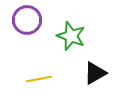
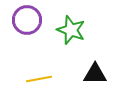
green star: moved 6 px up
black triangle: moved 1 px down; rotated 30 degrees clockwise
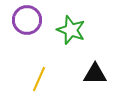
yellow line: rotated 55 degrees counterclockwise
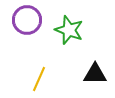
green star: moved 2 px left
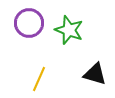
purple circle: moved 2 px right, 3 px down
black triangle: rotated 15 degrees clockwise
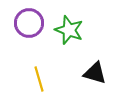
black triangle: moved 1 px up
yellow line: rotated 40 degrees counterclockwise
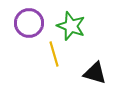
green star: moved 2 px right, 4 px up
yellow line: moved 15 px right, 25 px up
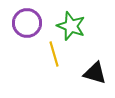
purple circle: moved 2 px left
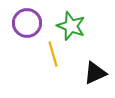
yellow line: moved 1 px left
black triangle: rotated 40 degrees counterclockwise
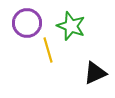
yellow line: moved 5 px left, 4 px up
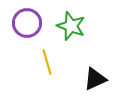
yellow line: moved 1 px left, 12 px down
black triangle: moved 6 px down
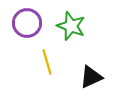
black triangle: moved 4 px left, 2 px up
